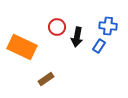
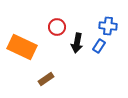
black arrow: moved 6 px down
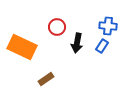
blue rectangle: moved 3 px right
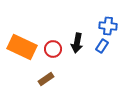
red circle: moved 4 px left, 22 px down
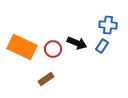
blue cross: moved 1 px up
black arrow: rotated 78 degrees counterclockwise
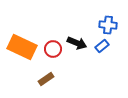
blue rectangle: rotated 16 degrees clockwise
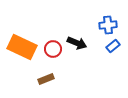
blue cross: rotated 12 degrees counterclockwise
blue rectangle: moved 11 px right
brown rectangle: rotated 14 degrees clockwise
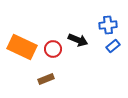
black arrow: moved 1 px right, 3 px up
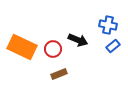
blue cross: rotated 18 degrees clockwise
brown rectangle: moved 13 px right, 5 px up
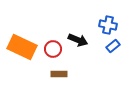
brown rectangle: rotated 21 degrees clockwise
